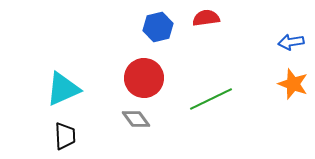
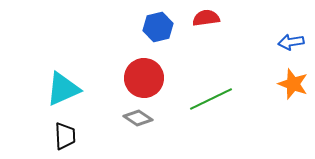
gray diamond: moved 2 px right, 1 px up; rotated 20 degrees counterclockwise
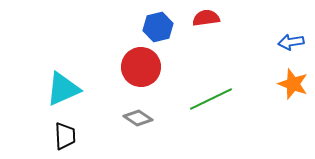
red circle: moved 3 px left, 11 px up
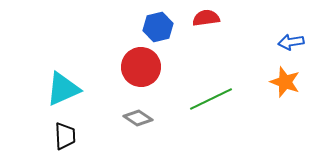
orange star: moved 8 px left, 2 px up
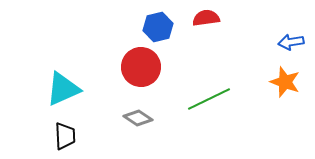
green line: moved 2 px left
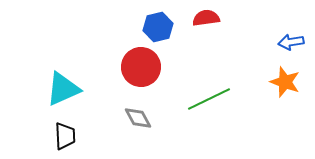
gray diamond: rotated 28 degrees clockwise
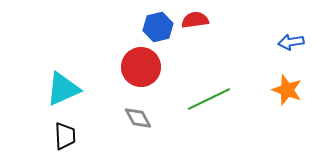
red semicircle: moved 11 px left, 2 px down
orange star: moved 2 px right, 8 px down
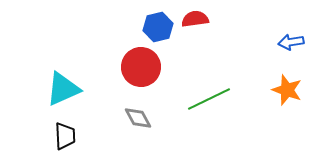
red semicircle: moved 1 px up
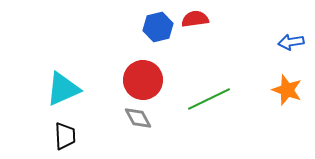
red circle: moved 2 px right, 13 px down
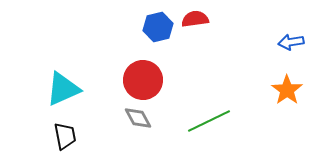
orange star: rotated 16 degrees clockwise
green line: moved 22 px down
black trapezoid: rotated 8 degrees counterclockwise
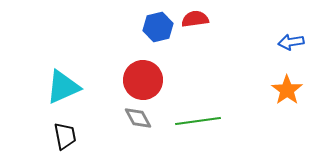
cyan triangle: moved 2 px up
green line: moved 11 px left; rotated 18 degrees clockwise
